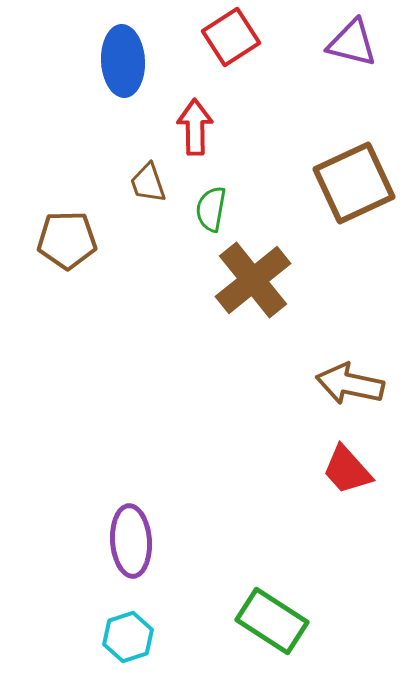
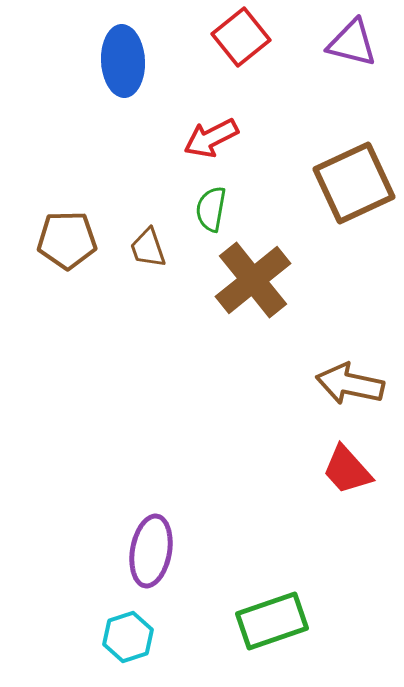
red square: moved 10 px right; rotated 6 degrees counterclockwise
red arrow: moved 16 px right, 11 px down; rotated 116 degrees counterclockwise
brown trapezoid: moved 65 px down
purple ellipse: moved 20 px right, 10 px down; rotated 14 degrees clockwise
green rectangle: rotated 52 degrees counterclockwise
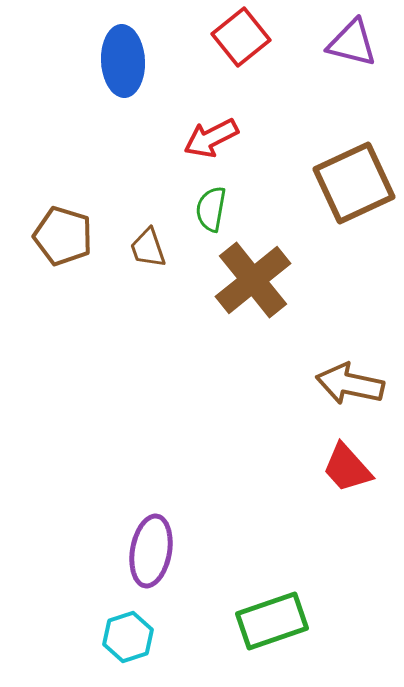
brown pentagon: moved 4 px left, 4 px up; rotated 18 degrees clockwise
red trapezoid: moved 2 px up
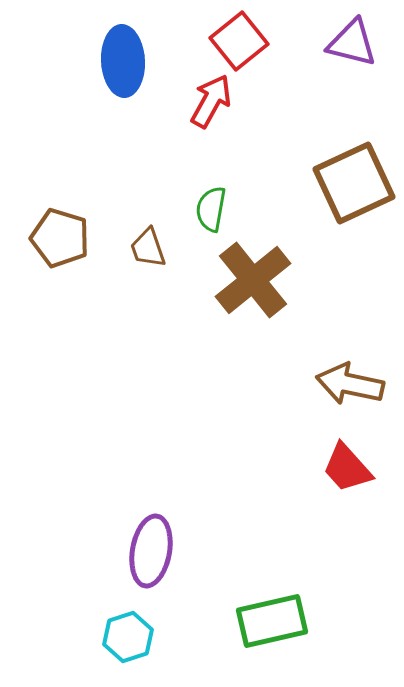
red square: moved 2 px left, 4 px down
red arrow: moved 37 px up; rotated 146 degrees clockwise
brown pentagon: moved 3 px left, 2 px down
green rectangle: rotated 6 degrees clockwise
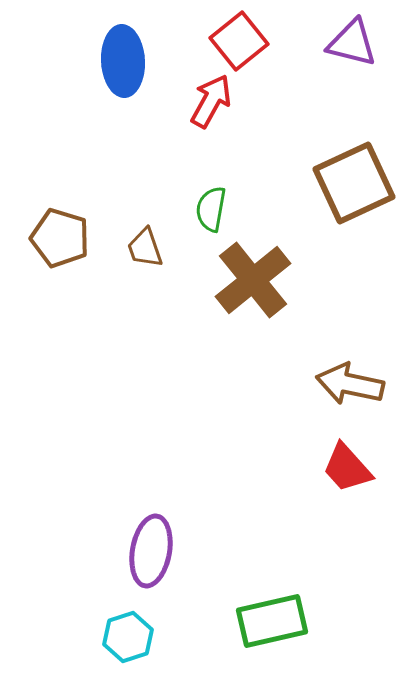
brown trapezoid: moved 3 px left
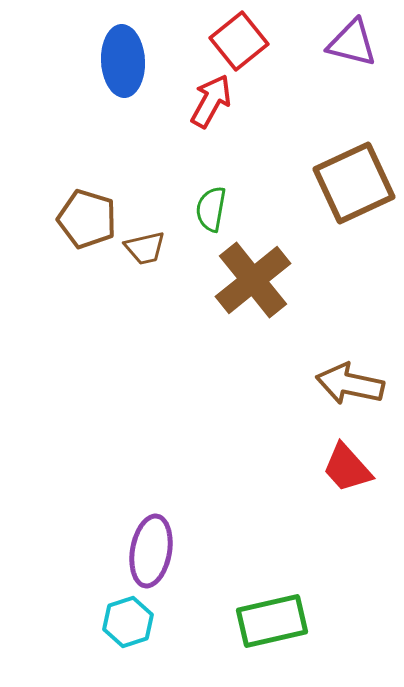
brown pentagon: moved 27 px right, 19 px up
brown trapezoid: rotated 84 degrees counterclockwise
cyan hexagon: moved 15 px up
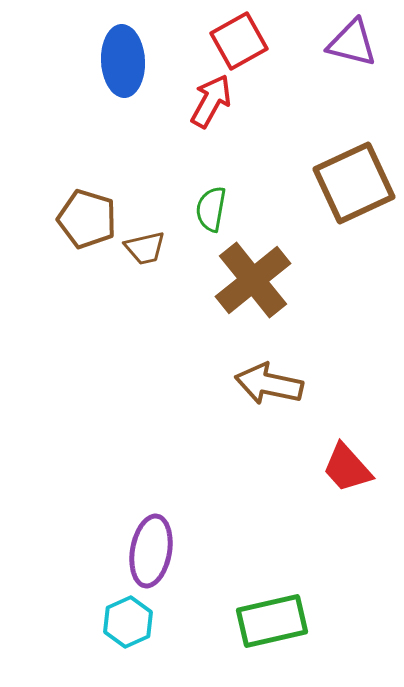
red square: rotated 10 degrees clockwise
brown arrow: moved 81 px left
cyan hexagon: rotated 6 degrees counterclockwise
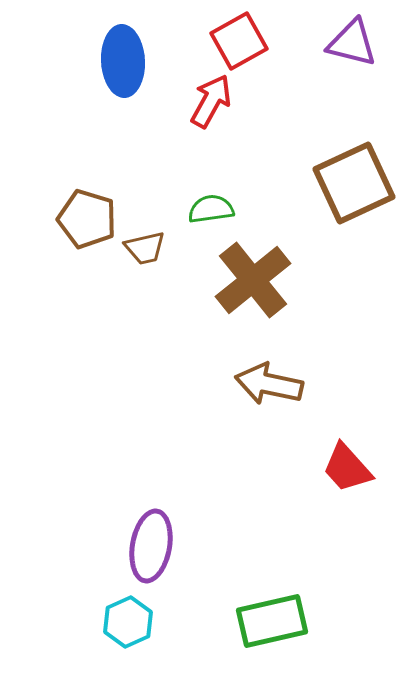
green semicircle: rotated 72 degrees clockwise
purple ellipse: moved 5 px up
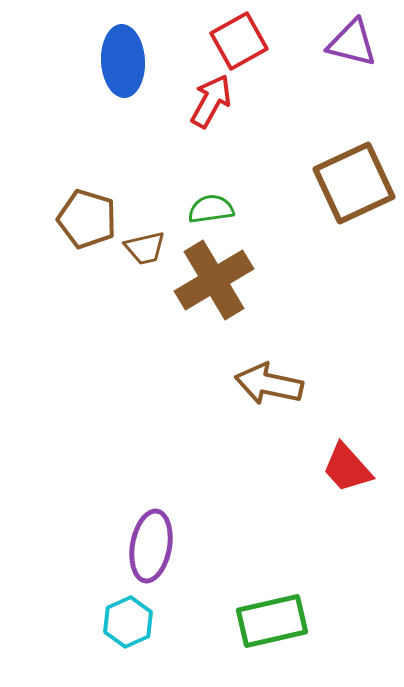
brown cross: moved 39 px left; rotated 8 degrees clockwise
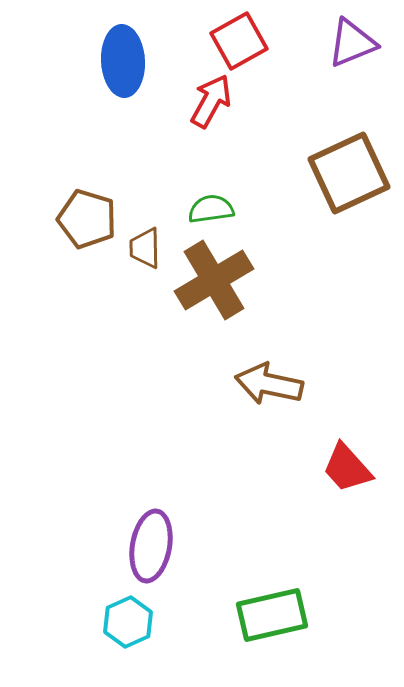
purple triangle: rotated 36 degrees counterclockwise
brown square: moved 5 px left, 10 px up
brown trapezoid: rotated 102 degrees clockwise
green rectangle: moved 6 px up
